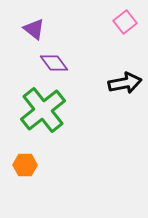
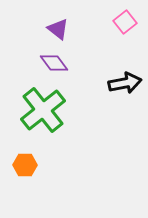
purple triangle: moved 24 px right
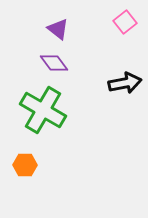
green cross: rotated 21 degrees counterclockwise
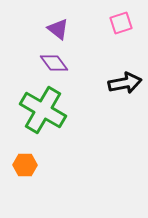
pink square: moved 4 px left, 1 px down; rotated 20 degrees clockwise
